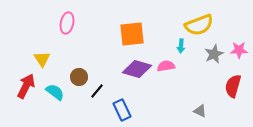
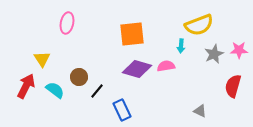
cyan semicircle: moved 2 px up
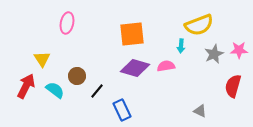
purple diamond: moved 2 px left, 1 px up
brown circle: moved 2 px left, 1 px up
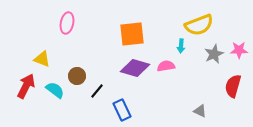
yellow triangle: rotated 36 degrees counterclockwise
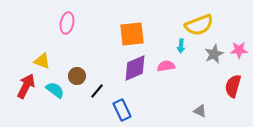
yellow triangle: moved 2 px down
purple diamond: rotated 40 degrees counterclockwise
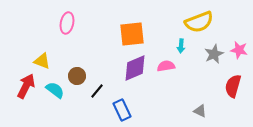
yellow semicircle: moved 3 px up
pink star: rotated 12 degrees clockwise
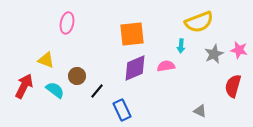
yellow triangle: moved 4 px right, 1 px up
red arrow: moved 2 px left
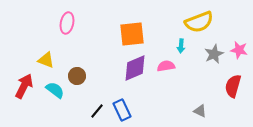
black line: moved 20 px down
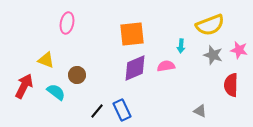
yellow semicircle: moved 11 px right, 3 px down
gray star: moved 1 px left, 1 px down; rotated 30 degrees counterclockwise
brown circle: moved 1 px up
red semicircle: moved 2 px left, 1 px up; rotated 15 degrees counterclockwise
cyan semicircle: moved 1 px right, 2 px down
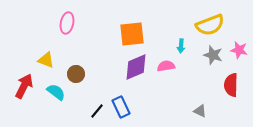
purple diamond: moved 1 px right, 1 px up
brown circle: moved 1 px left, 1 px up
blue rectangle: moved 1 px left, 3 px up
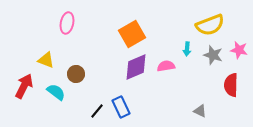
orange square: rotated 24 degrees counterclockwise
cyan arrow: moved 6 px right, 3 px down
